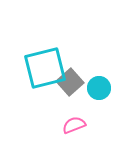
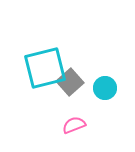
cyan circle: moved 6 px right
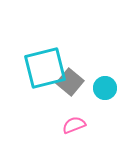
gray square: rotated 8 degrees counterclockwise
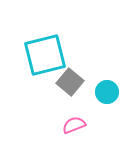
cyan square: moved 13 px up
cyan circle: moved 2 px right, 4 px down
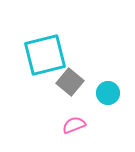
cyan circle: moved 1 px right, 1 px down
